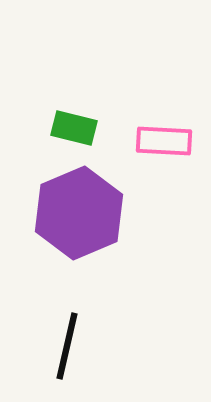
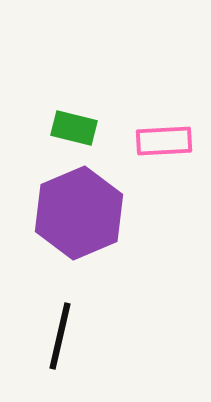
pink rectangle: rotated 6 degrees counterclockwise
black line: moved 7 px left, 10 px up
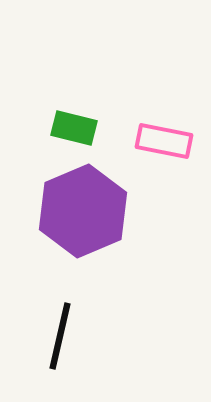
pink rectangle: rotated 14 degrees clockwise
purple hexagon: moved 4 px right, 2 px up
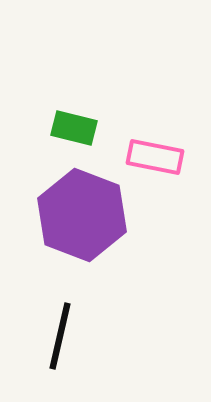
pink rectangle: moved 9 px left, 16 px down
purple hexagon: moved 1 px left, 4 px down; rotated 16 degrees counterclockwise
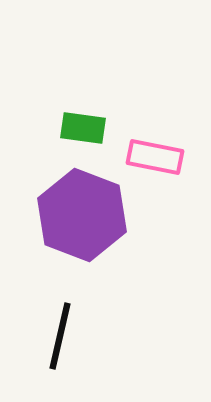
green rectangle: moved 9 px right; rotated 6 degrees counterclockwise
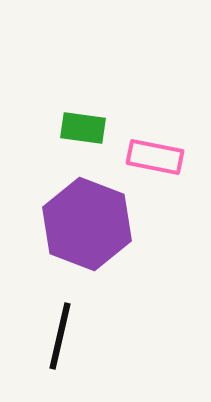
purple hexagon: moved 5 px right, 9 px down
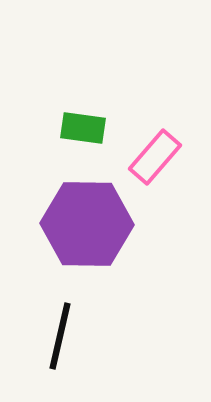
pink rectangle: rotated 60 degrees counterclockwise
purple hexagon: rotated 20 degrees counterclockwise
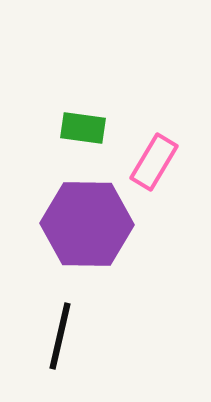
pink rectangle: moved 1 px left, 5 px down; rotated 10 degrees counterclockwise
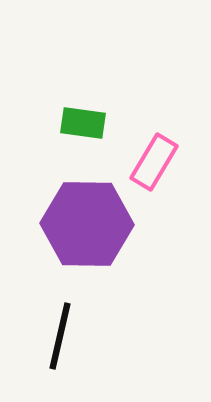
green rectangle: moved 5 px up
